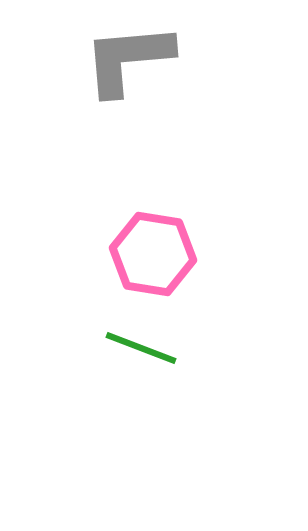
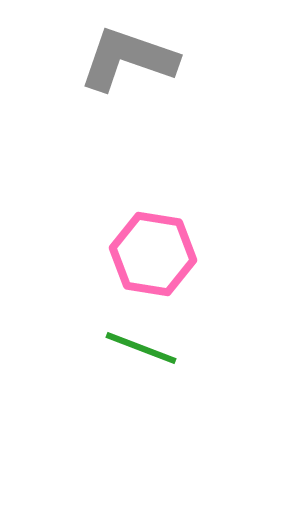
gray L-shape: rotated 24 degrees clockwise
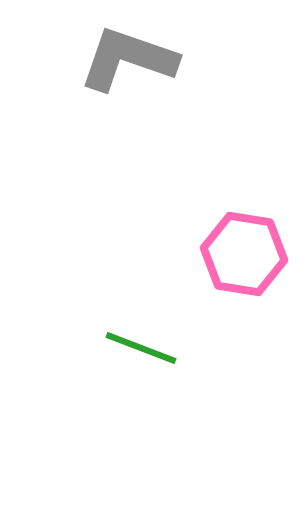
pink hexagon: moved 91 px right
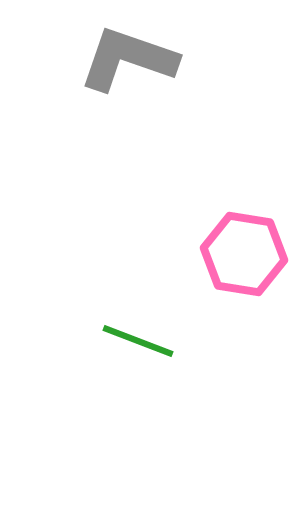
green line: moved 3 px left, 7 px up
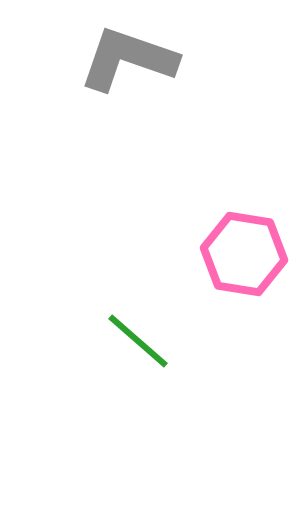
green line: rotated 20 degrees clockwise
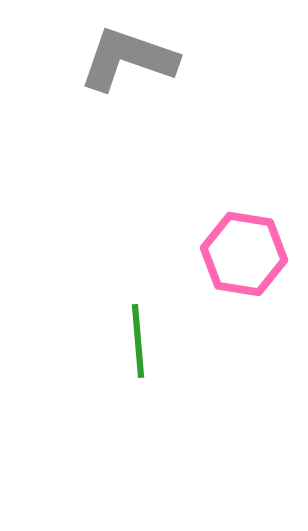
green line: rotated 44 degrees clockwise
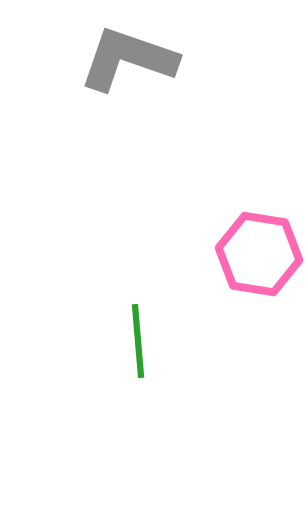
pink hexagon: moved 15 px right
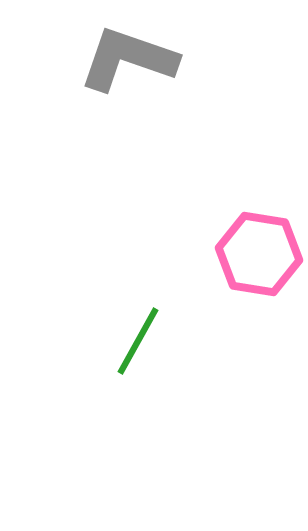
green line: rotated 34 degrees clockwise
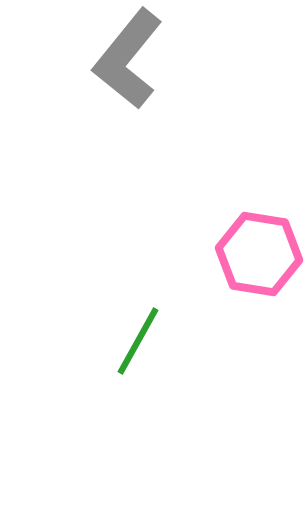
gray L-shape: rotated 70 degrees counterclockwise
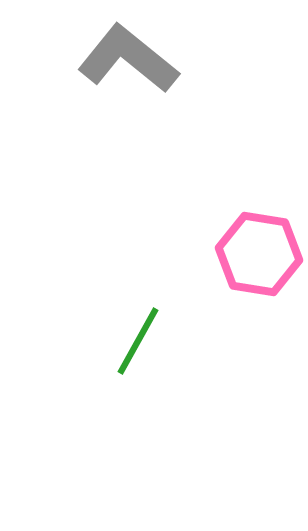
gray L-shape: rotated 90 degrees clockwise
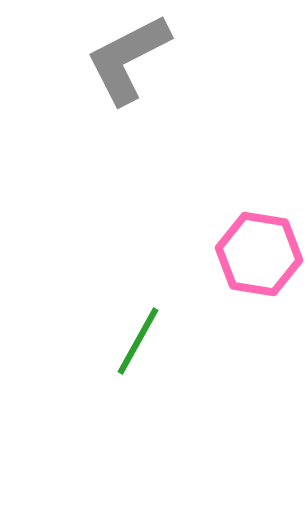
gray L-shape: rotated 66 degrees counterclockwise
